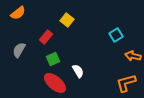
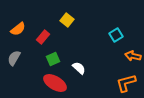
orange semicircle: moved 16 px down
red rectangle: moved 3 px left
gray semicircle: moved 5 px left, 8 px down
white semicircle: moved 1 px right, 3 px up; rotated 16 degrees counterclockwise
red ellipse: rotated 10 degrees counterclockwise
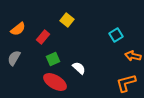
red ellipse: moved 1 px up
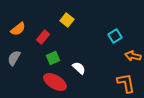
cyan square: moved 1 px left, 1 px down
green square: moved 1 px up
orange L-shape: rotated 95 degrees clockwise
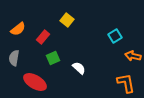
gray semicircle: rotated 21 degrees counterclockwise
red ellipse: moved 20 px left
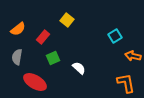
gray semicircle: moved 3 px right, 1 px up
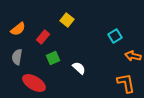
red ellipse: moved 1 px left, 1 px down
